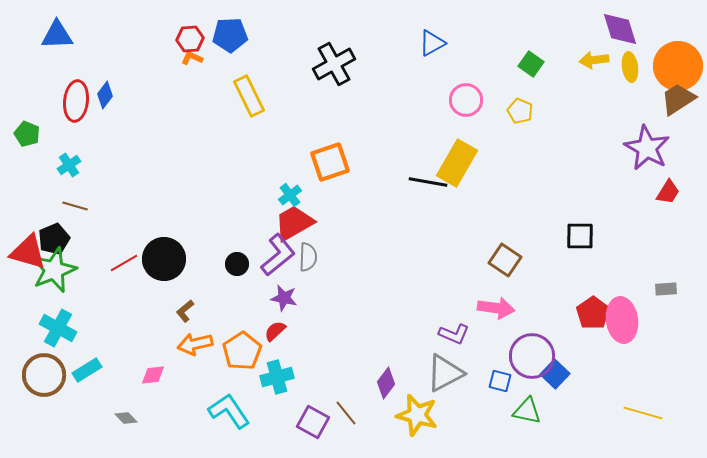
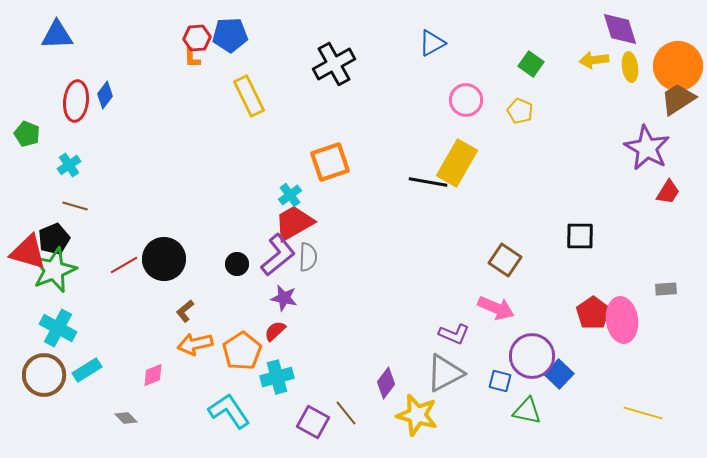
red hexagon at (190, 39): moved 7 px right, 1 px up
orange L-shape at (192, 58): rotated 115 degrees counterclockwise
red line at (124, 263): moved 2 px down
pink arrow at (496, 308): rotated 15 degrees clockwise
blue square at (555, 374): moved 4 px right
pink diamond at (153, 375): rotated 15 degrees counterclockwise
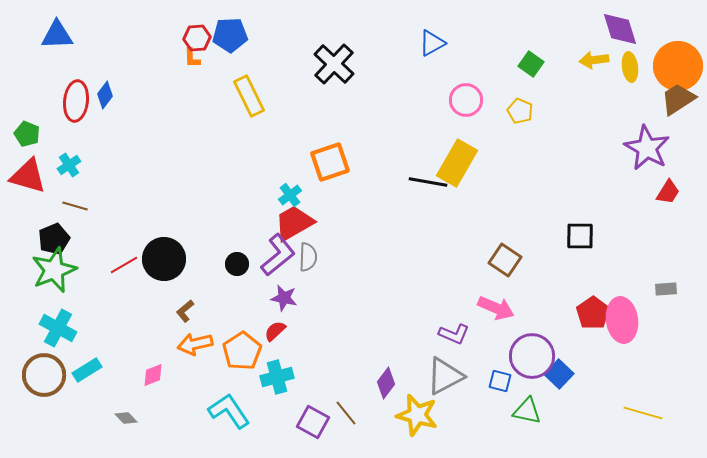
black cross at (334, 64): rotated 18 degrees counterclockwise
red triangle at (28, 252): moved 76 px up
gray triangle at (445, 373): moved 3 px down
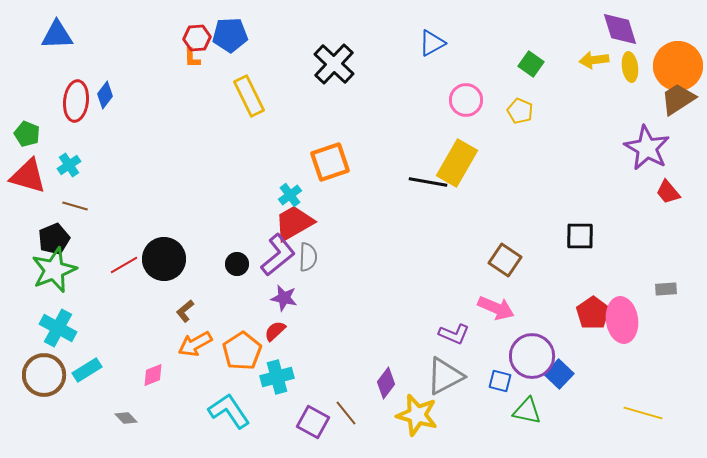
red trapezoid at (668, 192): rotated 108 degrees clockwise
orange arrow at (195, 344): rotated 16 degrees counterclockwise
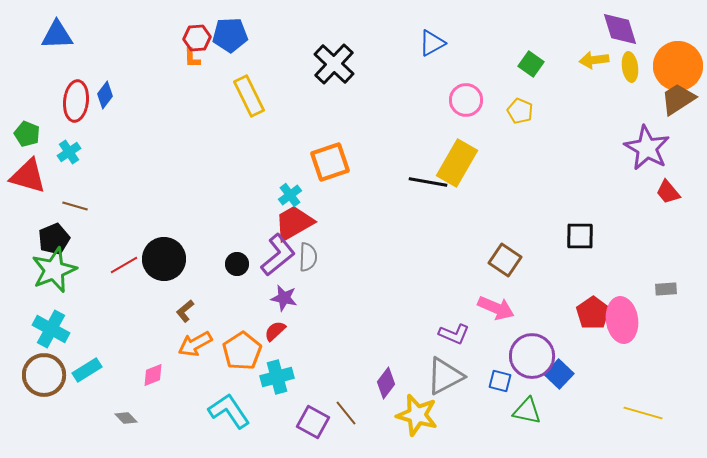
cyan cross at (69, 165): moved 13 px up
cyan cross at (58, 328): moved 7 px left, 1 px down
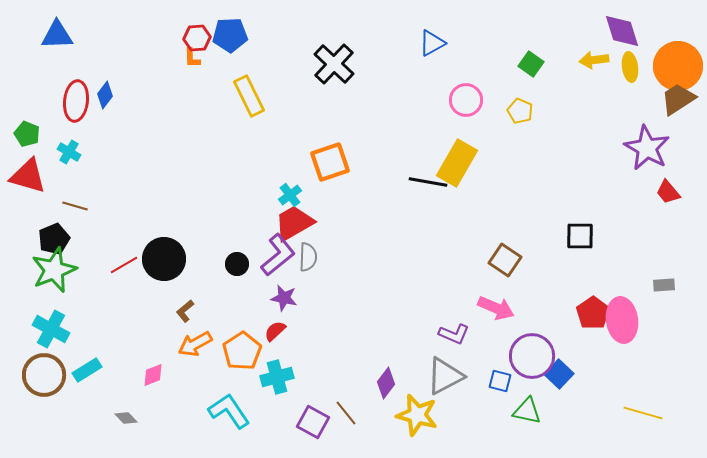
purple diamond at (620, 29): moved 2 px right, 2 px down
cyan cross at (69, 152): rotated 25 degrees counterclockwise
gray rectangle at (666, 289): moved 2 px left, 4 px up
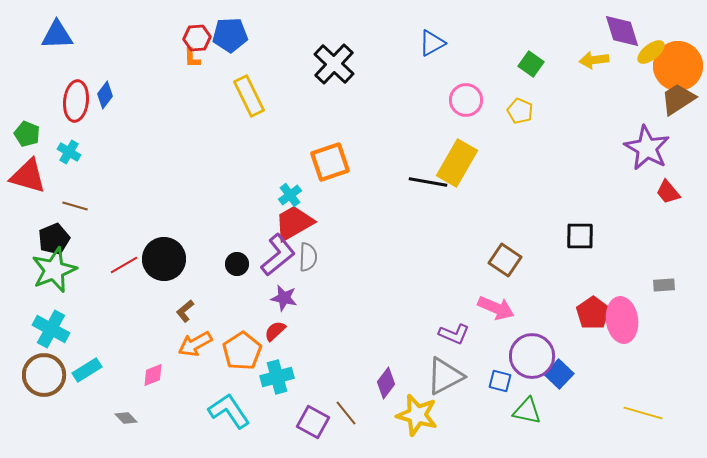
yellow ellipse at (630, 67): moved 21 px right, 15 px up; rotated 60 degrees clockwise
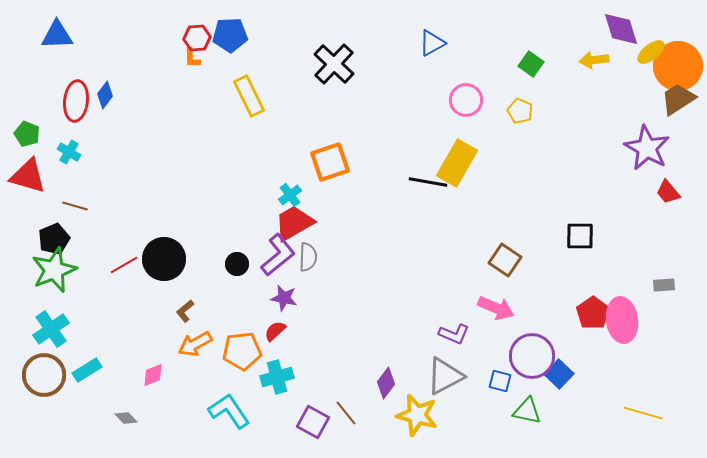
purple diamond at (622, 31): moved 1 px left, 2 px up
cyan cross at (51, 329): rotated 27 degrees clockwise
orange pentagon at (242, 351): rotated 27 degrees clockwise
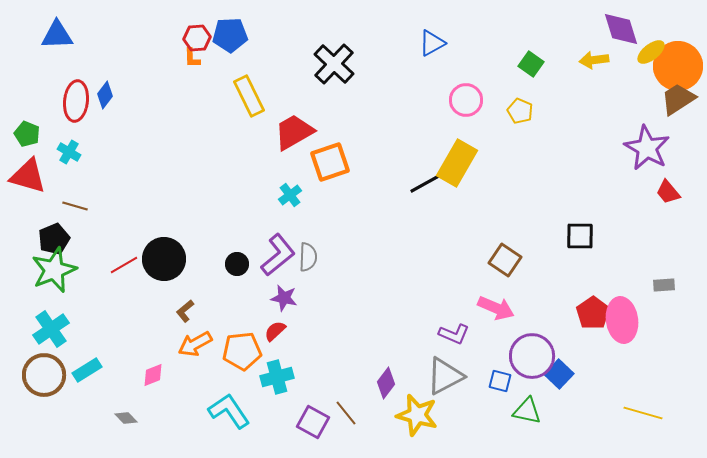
black line at (428, 182): rotated 39 degrees counterclockwise
red trapezoid at (294, 223): moved 91 px up
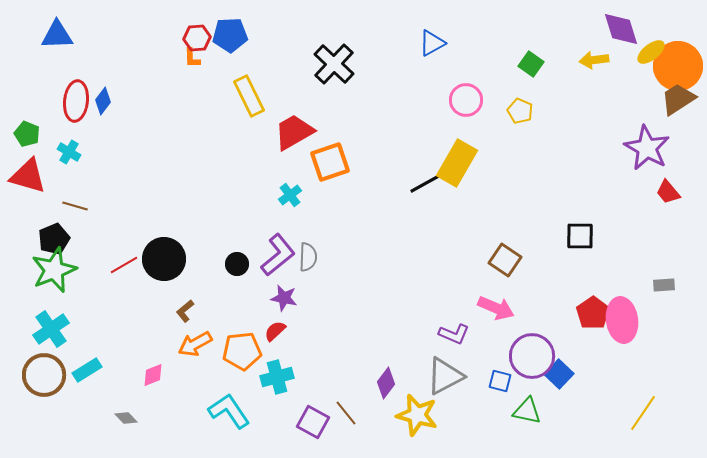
blue diamond at (105, 95): moved 2 px left, 6 px down
yellow line at (643, 413): rotated 72 degrees counterclockwise
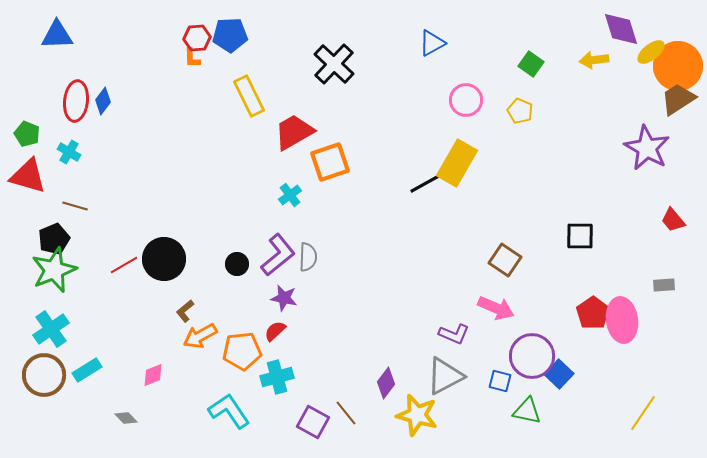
red trapezoid at (668, 192): moved 5 px right, 28 px down
orange arrow at (195, 344): moved 5 px right, 8 px up
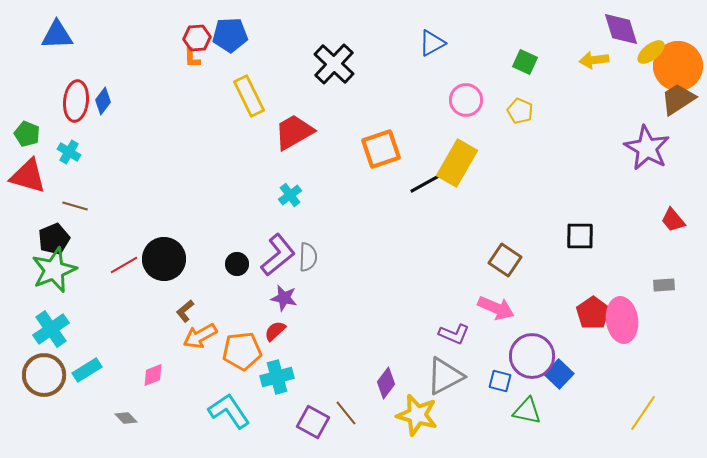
green square at (531, 64): moved 6 px left, 2 px up; rotated 10 degrees counterclockwise
orange square at (330, 162): moved 51 px right, 13 px up
